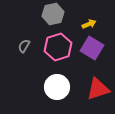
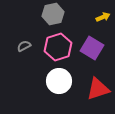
yellow arrow: moved 14 px right, 7 px up
gray semicircle: rotated 32 degrees clockwise
white circle: moved 2 px right, 6 px up
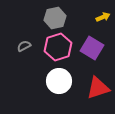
gray hexagon: moved 2 px right, 4 px down
red triangle: moved 1 px up
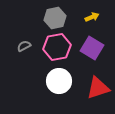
yellow arrow: moved 11 px left
pink hexagon: moved 1 px left; rotated 8 degrees clockwise
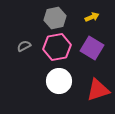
red triangle: moved 2 px down
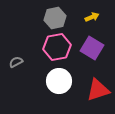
gray semicircle: moved 8 px left, 16 px down
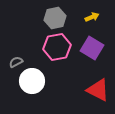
white circle: moved 27 px left
red triangle: rotated 45 degrees clockwise
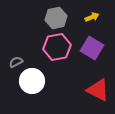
gray hexagon: moved 1 px right
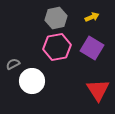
gray semicircle: moved 3 px left, 2 px down
red triangle: rotated 30 degrees clockwise
